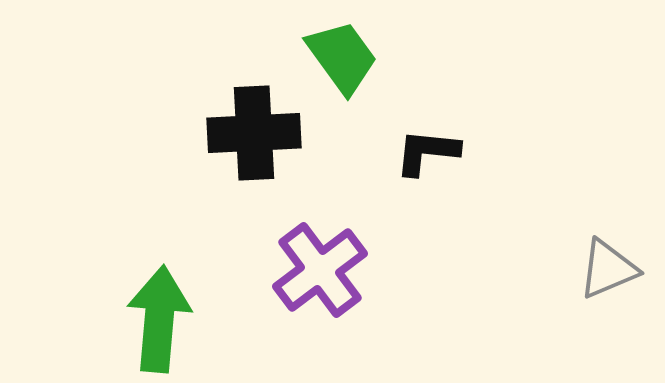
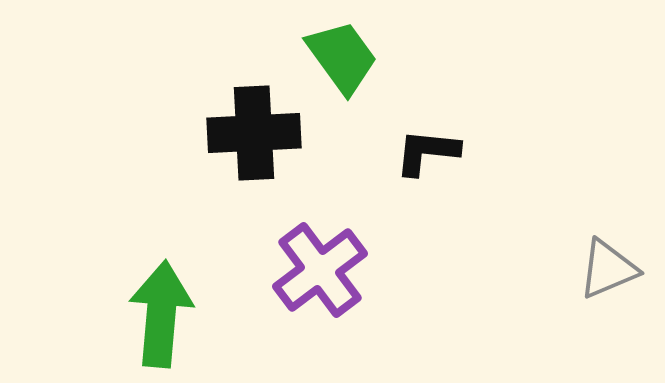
green arrow: moved 2 px right, 5 px up
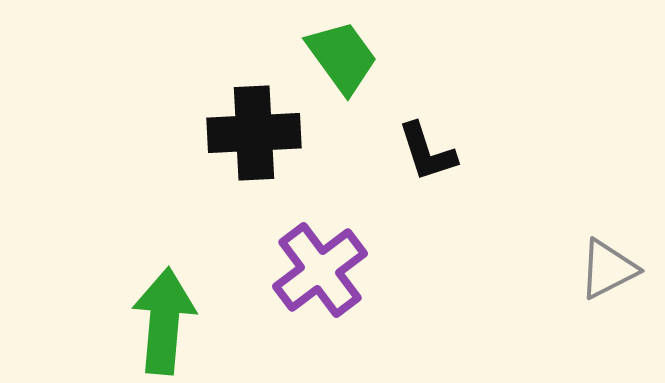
black L-shape: rotated 114 degrees counterclockwise
gray triangle: rotated 4 degrees counterclockwise
green arrow: moved 3 px right, 7 px down
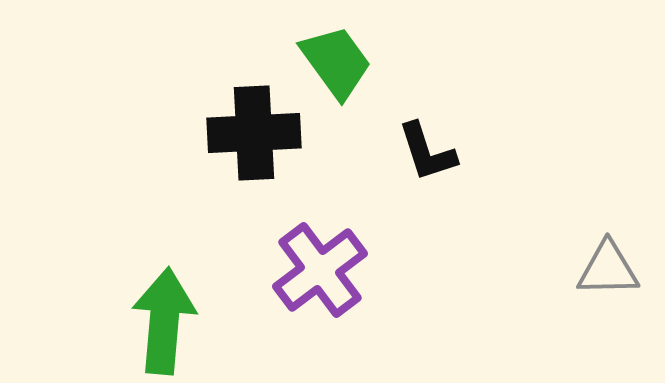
green trapezoid: moved 6 px left, 5 px down
gray triangle: rotated 26 degrees clockwise
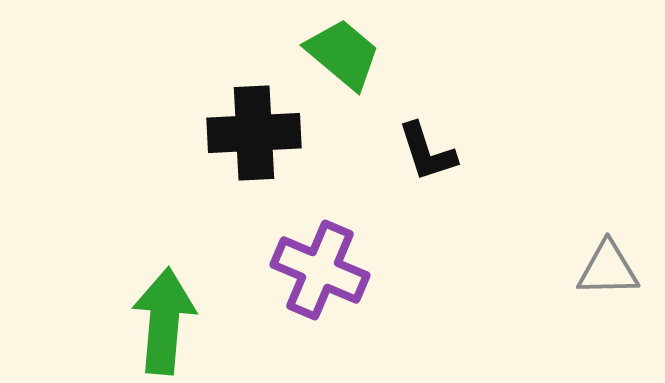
green trapezoid: moved 7 px right, 8 px up; rotated 14 degrees counterclockwise
purple cross: rotated 30 degrees counterclockwise
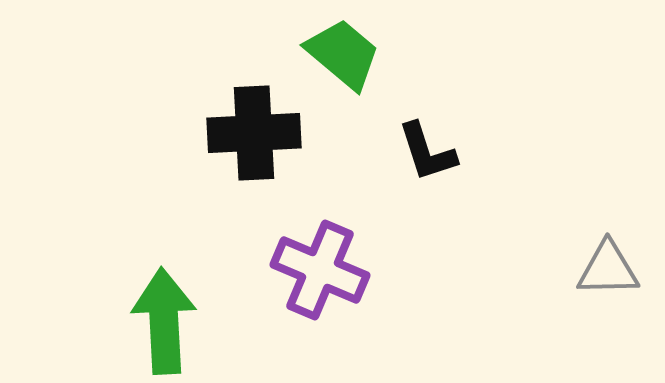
green arrow: rotated 8 degrees counterclockwise
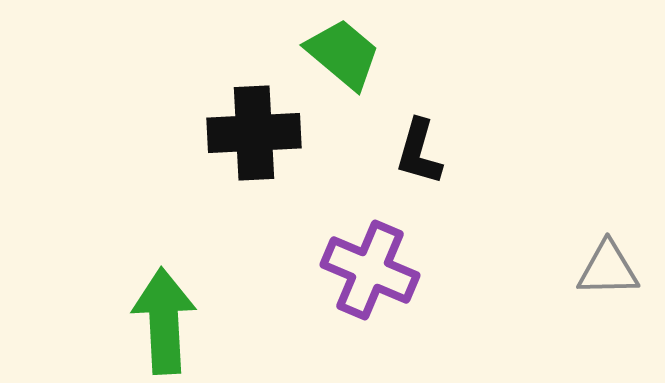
black L-shape: moved 8 px left; rotated 34 degrees clockwise
purple cross: moved 50 px right
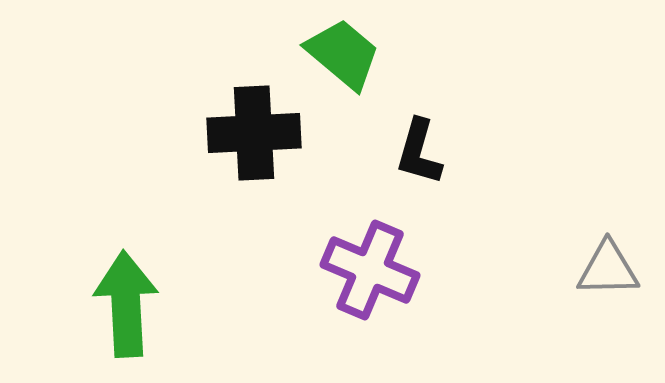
green arrow: moved 38 px left, 17 px up
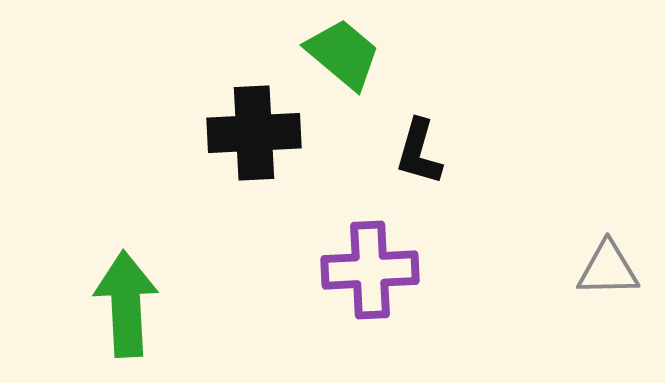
purple cross: rotated 26 degrees counterclockwise
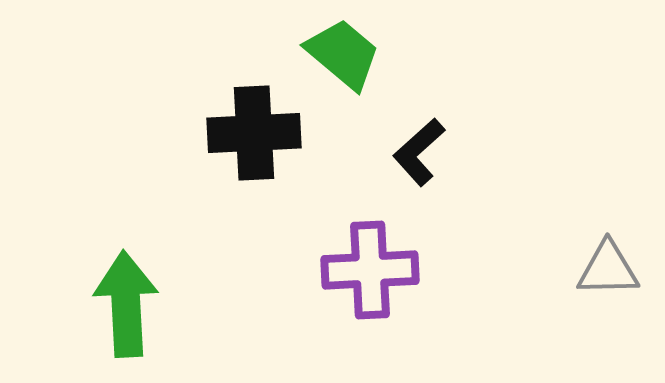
black L-shape: rotated 32 degrees clockwise
